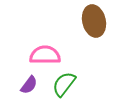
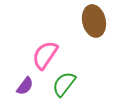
pink semicircle: rotated 56 degrees counterclockwise
purple semicircle: moved 4 px left, 1 px down
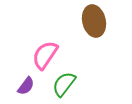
purple semicircle: moved 1 px right
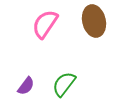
pink semicircle: moved 31 px up
